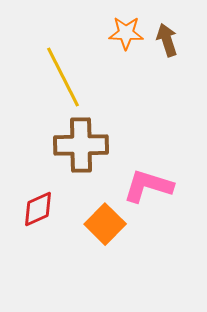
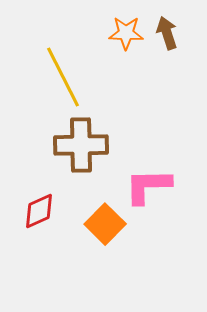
brown arrow: moved 7 px up
pink L-shape: rotated 18 degrees counterclockwise
red diamond: moved 1 px right, 2 px down
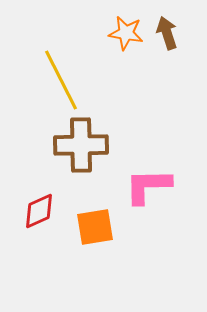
orange star: rotated 8 degrees clockwise
yellow line: moved 2 px left, 3 px down
orange square: moved 10 px left, 3 px down; rotated 36 degrees clockwise
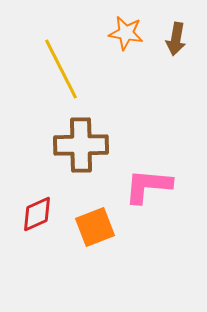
brown arrow: moved 9 px right, 6 px down; rotated 152 degrees counterclockwise
yellow line: moved 11 px up
pink L-shape: rotated 6 degrees clockwise
red diamond: moved 2 px left, 3 px down
orange square: rotated 12 degrees counterclockwise
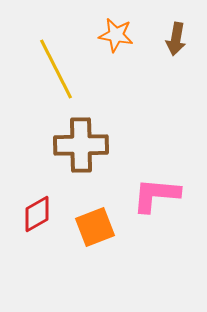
orange star: moved 10 px left, 2 px down
yellow line: moved 5 px left
pink L-shape: moved 8 px right, 9 px down
red diamond: rotated 6 degrees counterclockwise
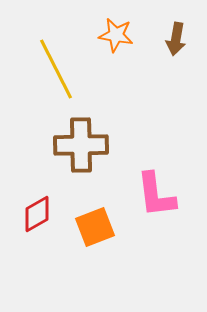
pink L-shape: rotated 102 degrees counterclockwise
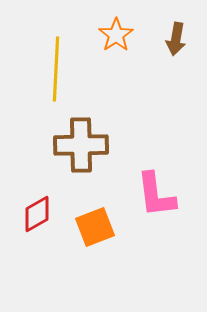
orange star: rotated 28 degrees clockwise
yellow line: rotated 30 degrees clockwise
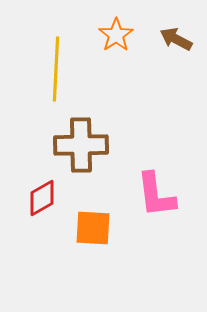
brown arrow: rotated 108 degrees clockwise
red diamond: moved 5 px right, 16 px up
orange square: moved 2 px left, 1 px down; rotated 24 degrees clockwise
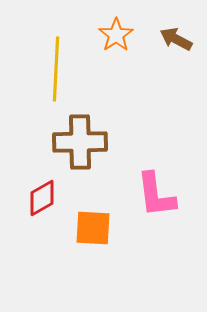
brown cross: moved 1 px left, 3 px up
